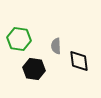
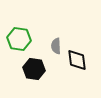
black diamond: moved 2 px left, 1 px up
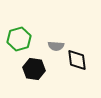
green hexagon: rotated 25 degrees counterclockwise
gray semicircle: rotated 84 degrees counterclockwise
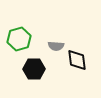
black hexagon: rotated 10 degrees counterclockwise
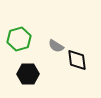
gray semicircle: rotated 28 degrees clockwise
black hexagon: moved 6 px left, 5 px down
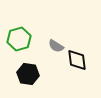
black hexagon: rotated 10 degrees clockwise
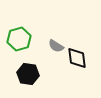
black diamond: moved 2 px up
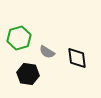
green hexagon: moved 1 px up
gray semicircle: moved 9 px left, 6 px down
